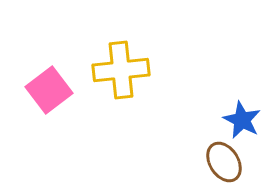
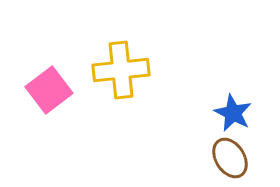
blue star: moved 9 px left, 7 px up
brown ellipse: moved 6 px right, 4 px up
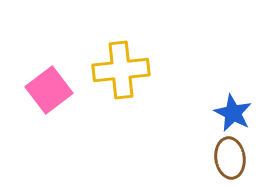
brown ellipse: rotated 24 degrees clockwise
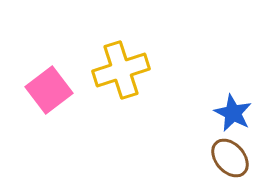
yellow cross: rotated 12 degrees counterclockwise
brown ellipse: rotated 33 degrees counterclockwise
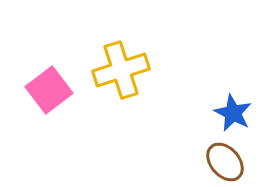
brown ellipse: moved 5 px left, 4 px down
